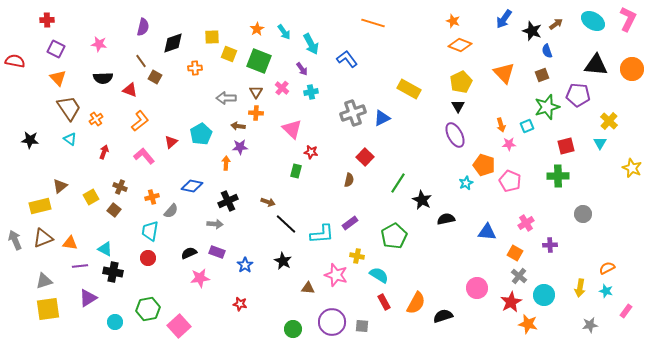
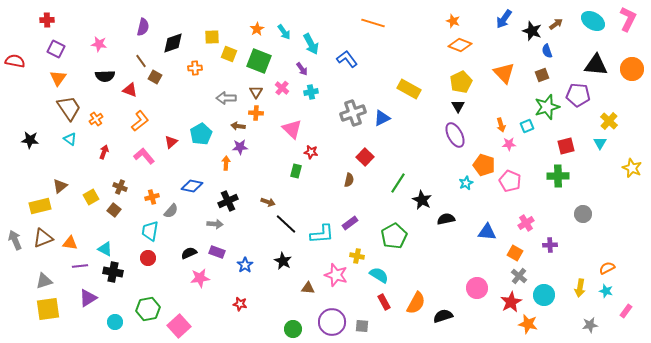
orange triangle at (58, 78): rotated 18 degrees clockwise
black semicircle at (103, 78): moved 2 px right, 2 px up
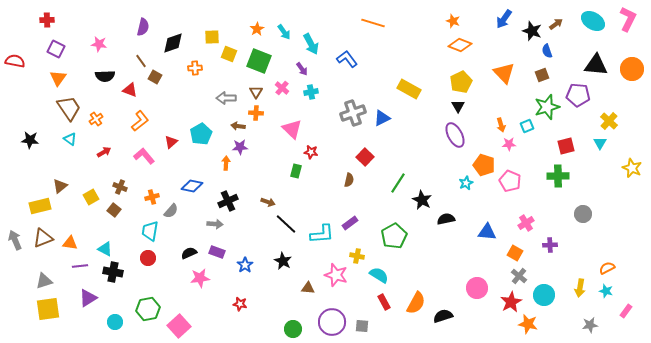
red arrow at (104, 152): rotated 40 degrees clockwise
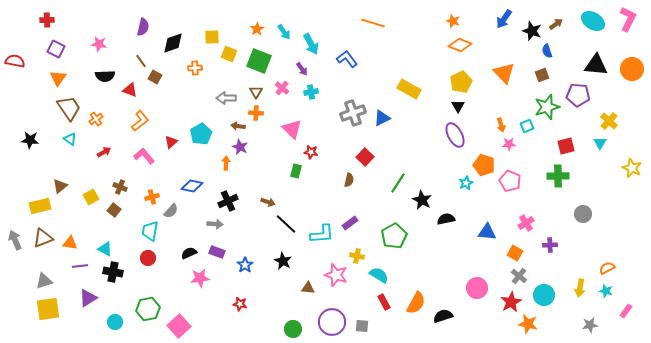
purple star at (240, 147): rotated 28 degrees clockwise
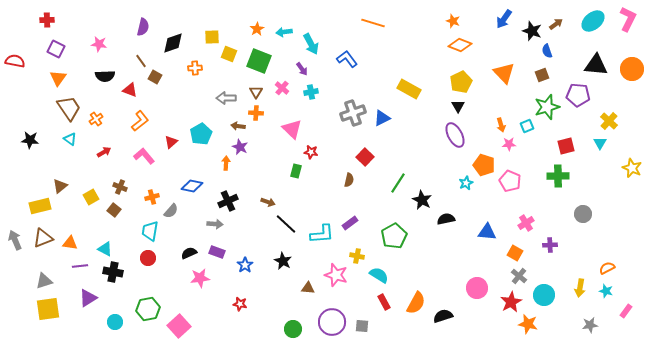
cyan ellipse at (593, 21): rotated 70 degrees counterclockwise
cyan arrow at (284, 32): rotated 119 degrees clockwise
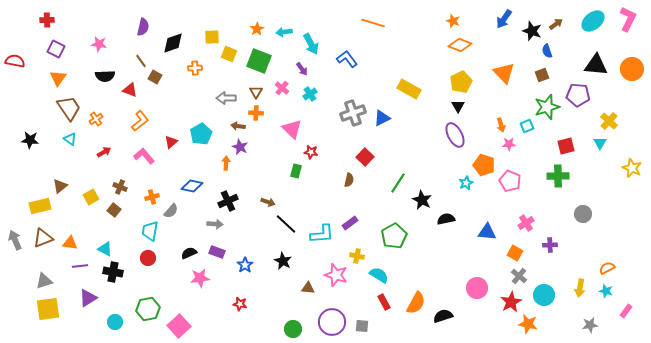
cyan cross at (311, 92): moved 1 px left, 2 px down; rotated 24 degrees counterclockwise
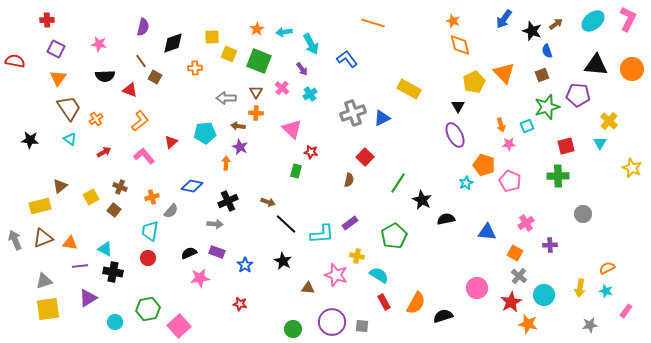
orange diamond at (460, 45): rotated 55 degrees clockwise
yellow pentagon at (461, 82): moved 13 px right
cyan pentagon at (201, 134): moved 4 px right, 1 px up; rotated 25 degrees clockwise
